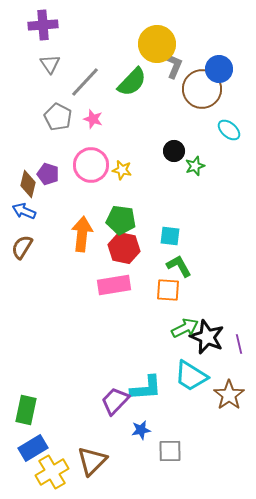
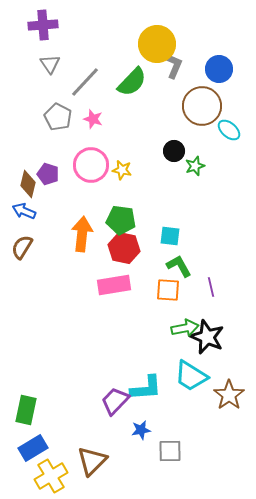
brown circle: moved 17 px down
green arrow: rotated 16 degrees clockwise
purple line: moved 28 px left, 57 px up
yellow cross: moved 1 px left, 4 px down
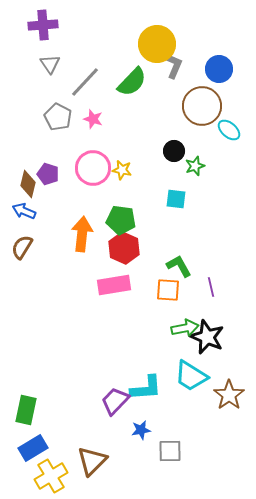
pink circle: moved 2 px right, 3 px down
cyan square: moved 6 px right, 37 px up
red hexagon: rotated 12 degrees clockwise
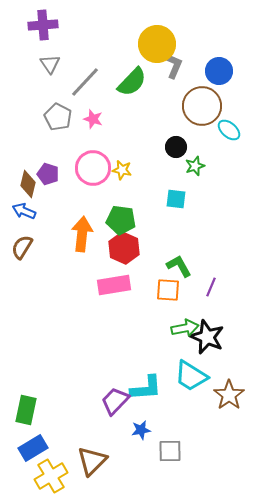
blue circle: moved 2 px down
black circle: moved 2 px right, 4 px up
purple line: rotated 36 degrees clockwise
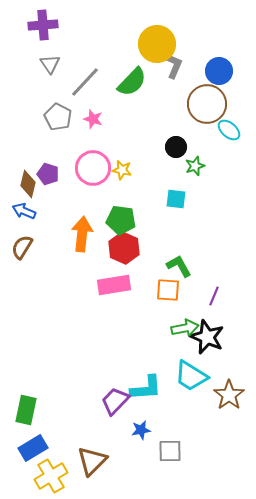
brown circle: moved 5 px right, 2 px up
purple line: moved 3 px right, 9 px down
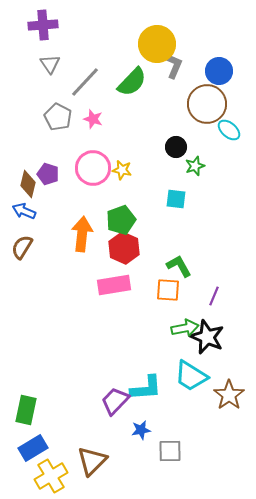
green pentagon: rotated 28 degrees counterclockwise
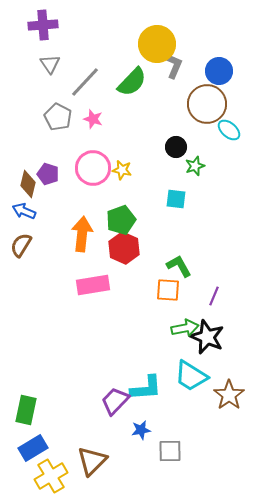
brown semicircle: moved 1 px left, 2 px up
pink rectangle: moved 21 px left
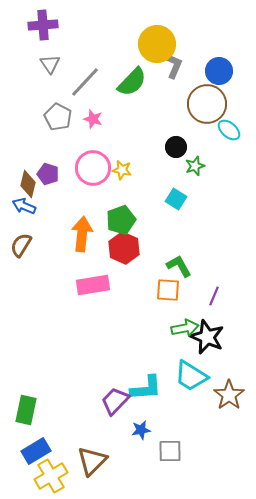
cyan square: rotated 25 degrees clockwise
blue arrow: moved 5 px up
blue rectangle: moved 3 px right, 3 px down
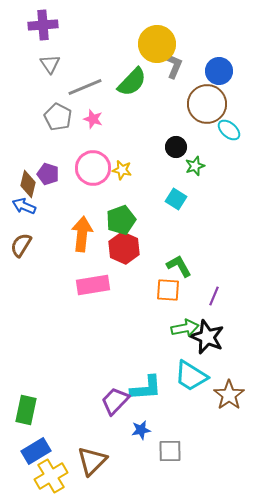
gray line: moved 5 px down; rotated 24 degrees clockwise
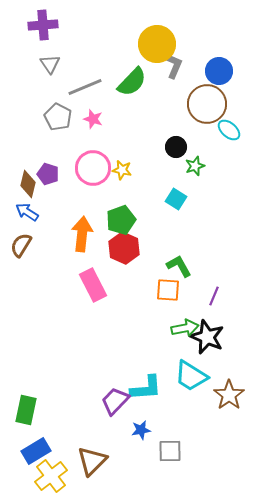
blue arrow: moved 3 px right, 6 px down; rotated 10 degrees clockwise
pink rectangle: rotated 72 degrees clockwise
yellow cross: rotated 8 degrees counterclockwise
